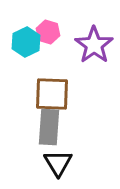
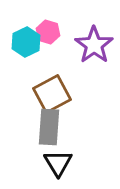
brown square: rotated 30 degrees counterclockwise
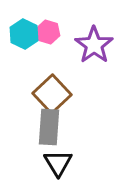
cyan hexagon: moved 2 px left, 8 px up; rotated 8 degrees counterclockwise
brown square: rotated 15 degrees counterclockwise
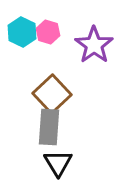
cyan hexagon: moved 2 px left, 2 px up
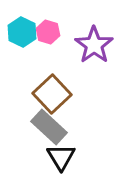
gray rectangle: rotated 51 degrees counterclockwise
black triangle: moved 3 px right, 6 px up
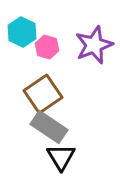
pink hexagon: moved 1 px left, 15 px down
purple star: rotated 15 degrees clockwise
brown square: moved 9 px left; rotated 9 degrees clockwise
gray rectangle: rotated 9 degrees counterclockwise
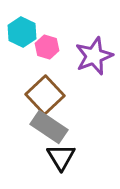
purple star: moved 11 px down
brown square: moved 2 px right, 1 px down; rotated 9 degrees counterclockwise
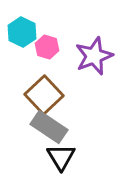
brown square: moved 1 px left
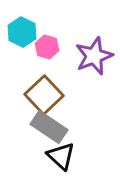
black triangle: moved 1 px up; rotated 16 degrees counterclockwise
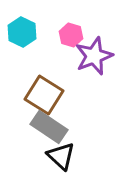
pink hexagon: moved 24 px right, 12 px up
brown square: rotated 15 degrees counterclockwise
